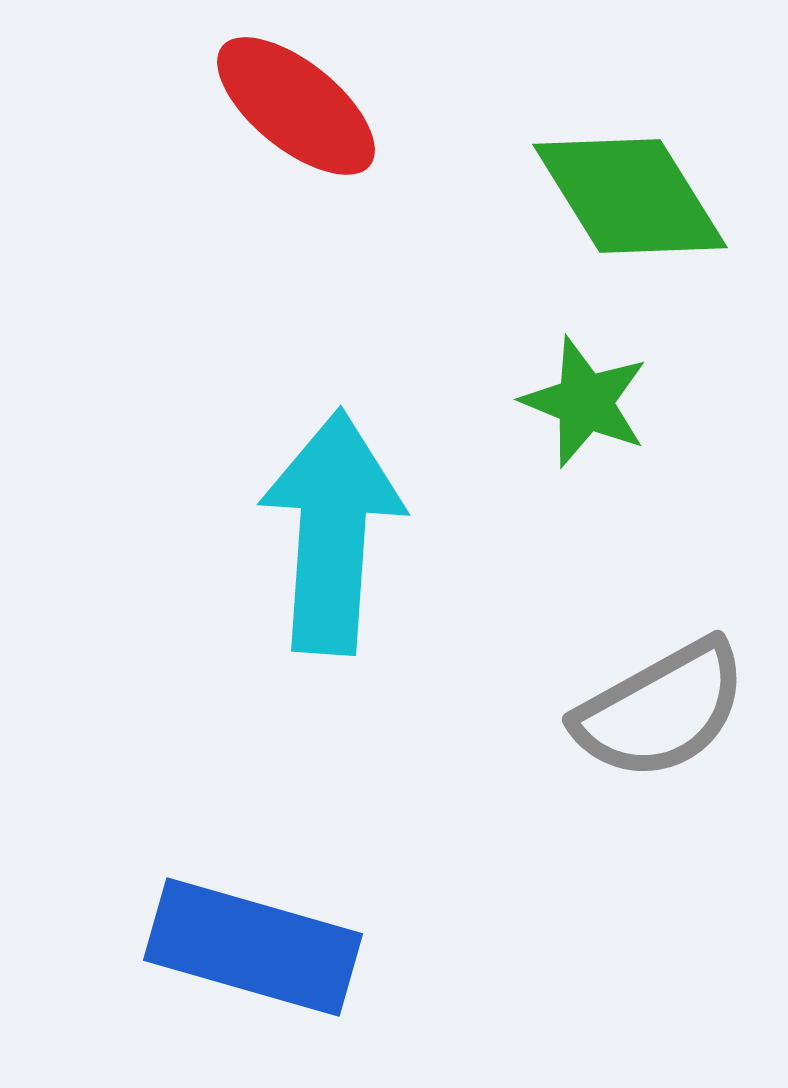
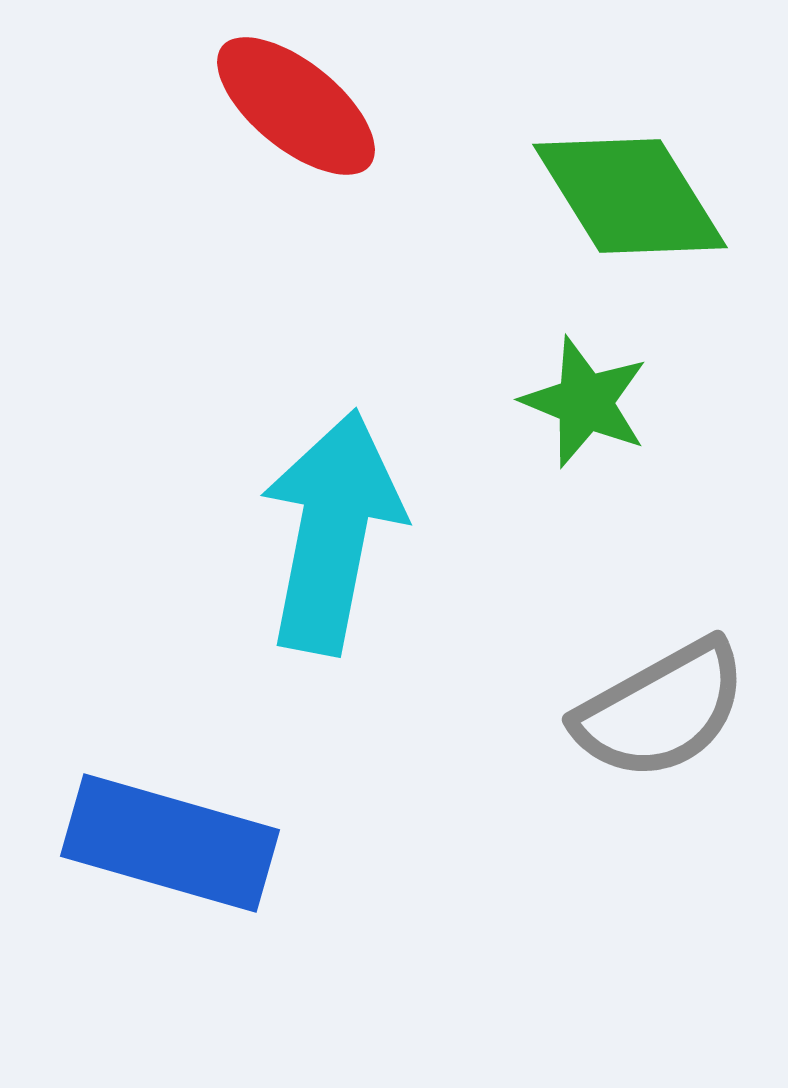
cyan arrow: rotated 7 degrees clockwise
blue rectangle: moved 83 px left, 104 px up
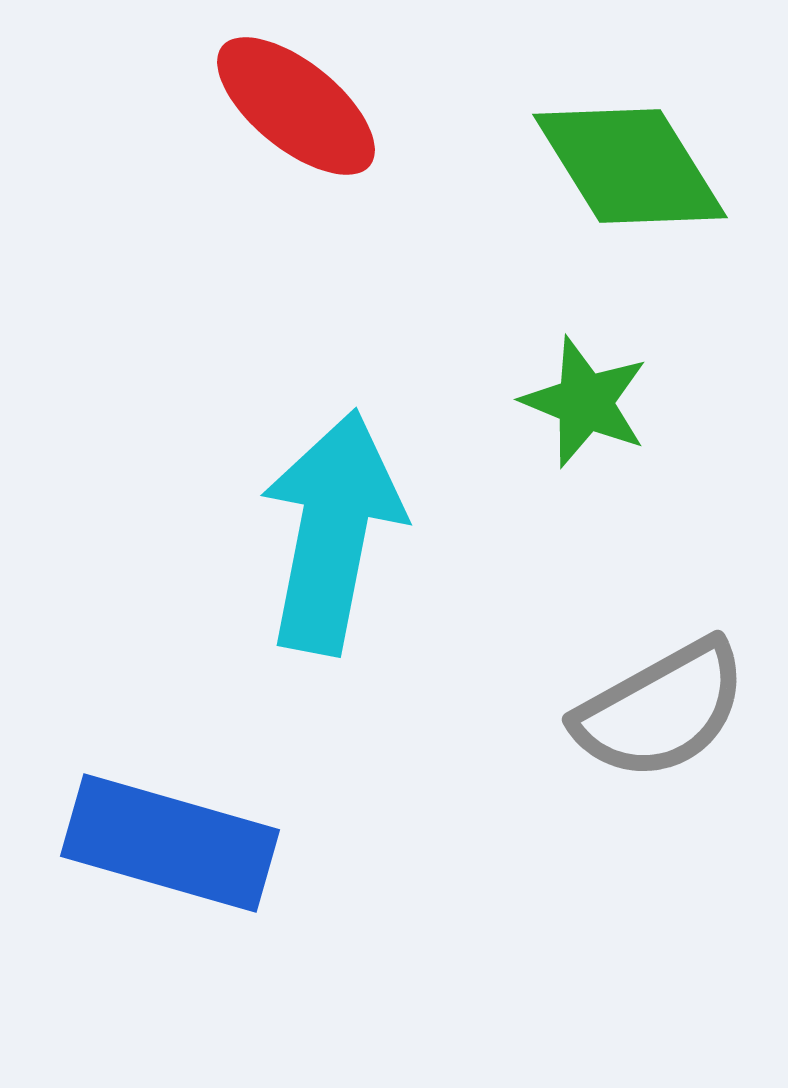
green diamond: moved 30 px up
